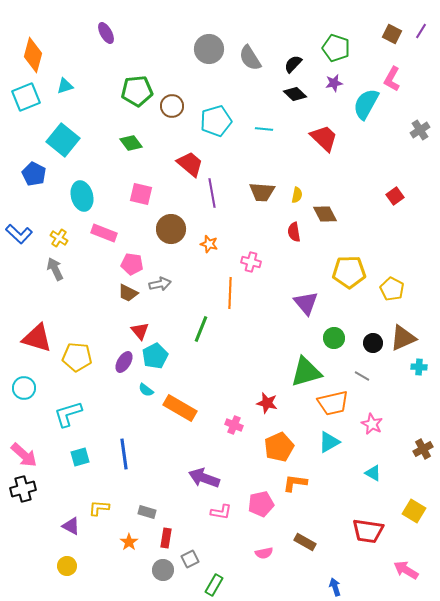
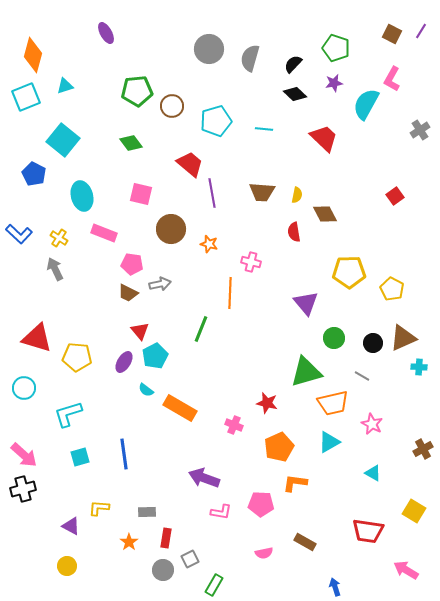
gray semicircle at (250, 58): rotated 48 degrees clockwise
pink pentagon at (261, 504): rotated 15 degrees clockwise
gray rectangle at (147, 512): rotated 18 degrees counterclockwise
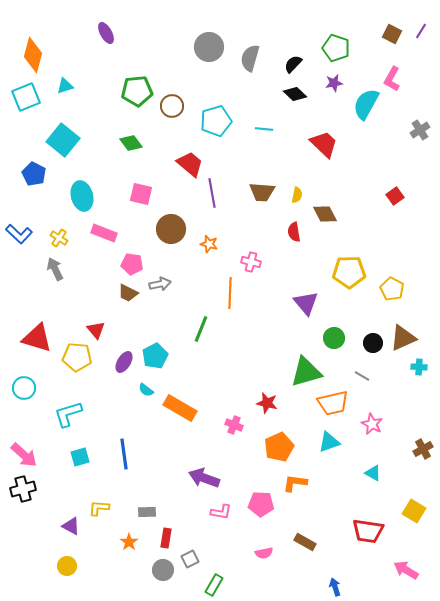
gray circle at (209, 49): moved 2 px up
red trapezoid at (324, 138): moved 6 px down
red triangle at (140, 331): moved 44 px left, 1 px up
cyan triangle at (329, 442): rotated 10 degrees clockwise
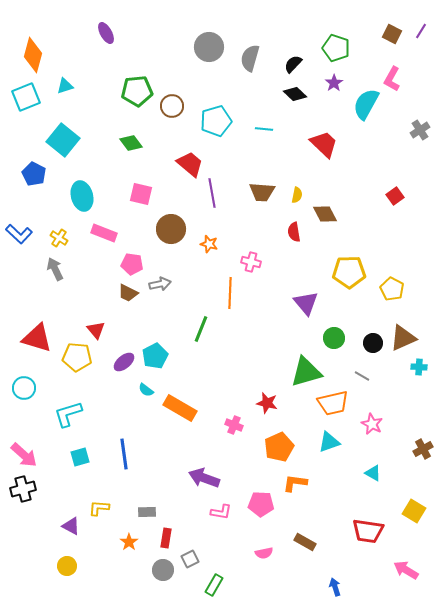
purple star at (334, 83): rotated 24 degrees counterclockwise
purple ellipse at (124, 362): rotated 20 degrees clockwise
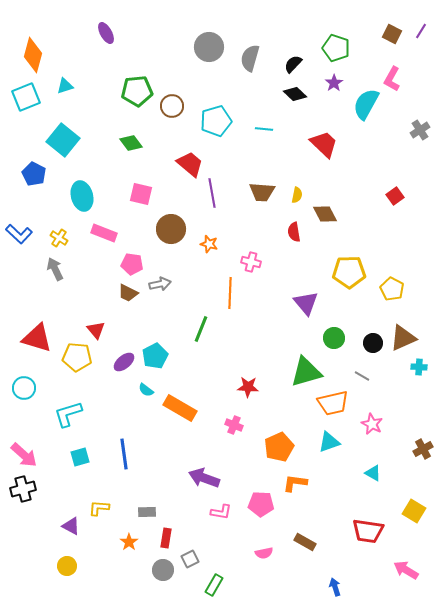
red star at (267, 403): moved 19 px left, 16 px up; rotated 10 degrees counterclockwise
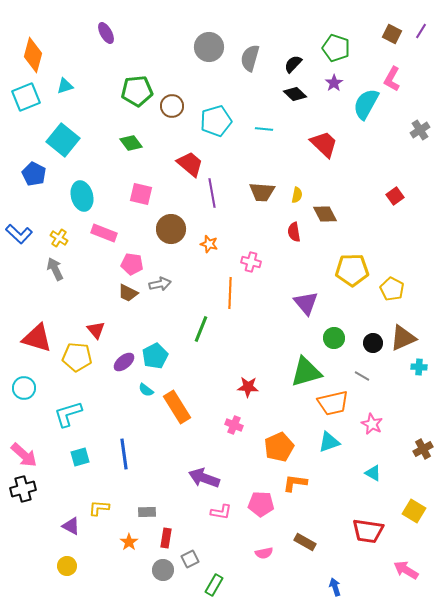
yellow pentagon at (349, 272): moved 3 px right, 2 px up
orange rectangle at (180, 408): moved 3 px left, 1 px up; rotated 28 degrees clockwise
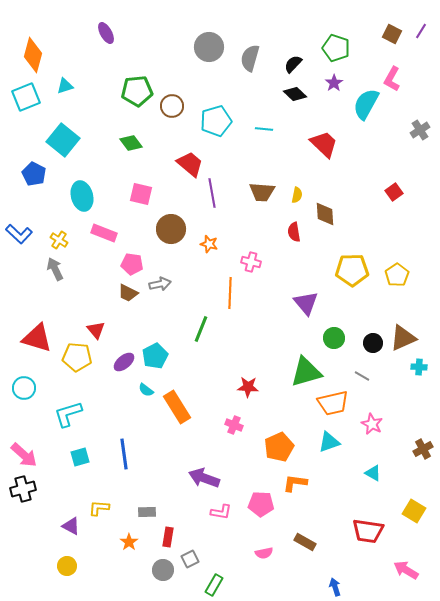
red square at (395, 196): moved 1 px left, 4 px up
brown diamond at (325, 214): rotated 25 degrees clockwise
yellow cross at (59, 238): moved 2 px down
yellow pentagon at (392, 289): moved 5 px right, 14 px up; rotated 10 degrees clockwise
red rectangle at (166, 538): moved 2 px right, 1 px up
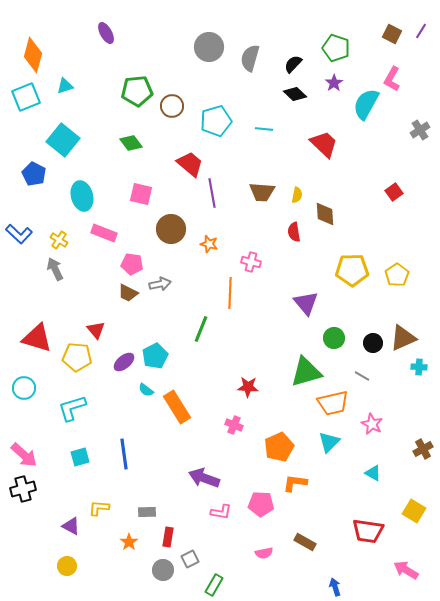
cyan L-shape at (68, 414): moved 4 px right, 6 px up
cyan triangle at (329, 442): rotated 25 degrees counterclockwise
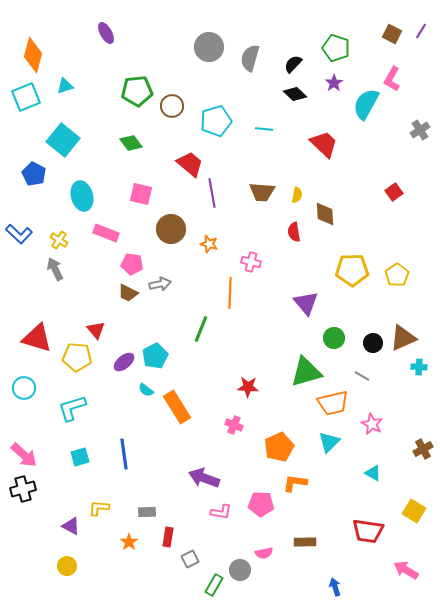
pink rectangle at (104, 233): moved 2 px right
brown rectangle at (305, 542): rotated 30 degrees counterclockwise
gray circle at (163, 570): moved 77 px right
